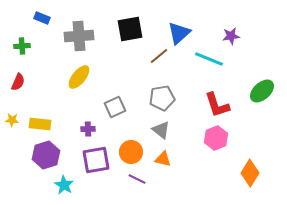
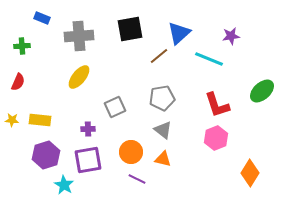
yellow rectangle: moved 4 px up
gray triangle: moved 2 px right
purple square: moved 8 px left
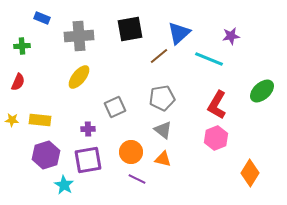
red L-shape: rotated 48 degrees clockwise
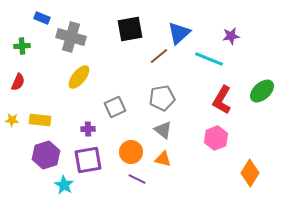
gray cross: moved 8 px left, 1 px down; rotated 20 degrees clockwise
red L-shape: moved 5 px right, 5 px up
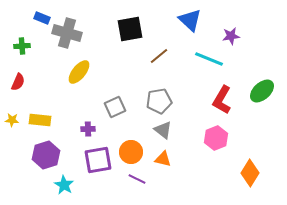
blue triangle: moved 11 px right, 13 px up; rotated 35 degrees counterclockwise
gray cross: moved 4 px left, 4 px up
yellow ellipse: moved 5 px up
gray pentagon: moved 3 px left, 3 px down
purple square: moved 10 px right
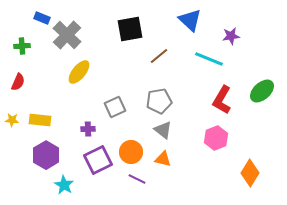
gray cross: moved 2 px down; rotated 28 degrees clockwise
purple hexagon: rotated 12 degrees counterclockwise
purple square: rotated 16 degrees counterclockwise
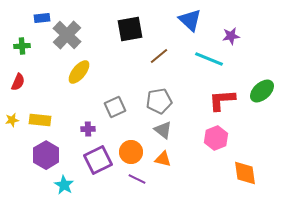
blue rectangle: rotated 28 degrees counterclockwise
red L-shape: rotated 56 degrees clockwise
yellow star: rotated 16 degrees counterclockwise
orange diamond: moved 5 px left; rotated 40 degrees counterclockwise
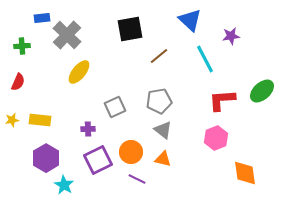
cyan line: moved 4 px left; rotated 40 degrees clockwise
purple hexagon: moved 3 px down
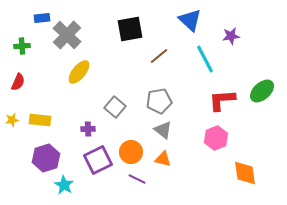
gray square: rotated 25 degrees counterclockwise
purple hexagon: rotated 12 degrees clockwise
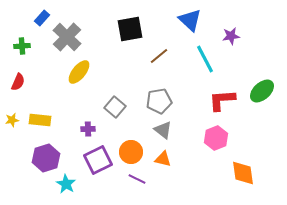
blue rectangle: rotated 42 degrees counterclockwise
gray cross: moved 2 px down
orange diamond: moved 2 px left
cyan star: moved 2 px right, 1 px up
